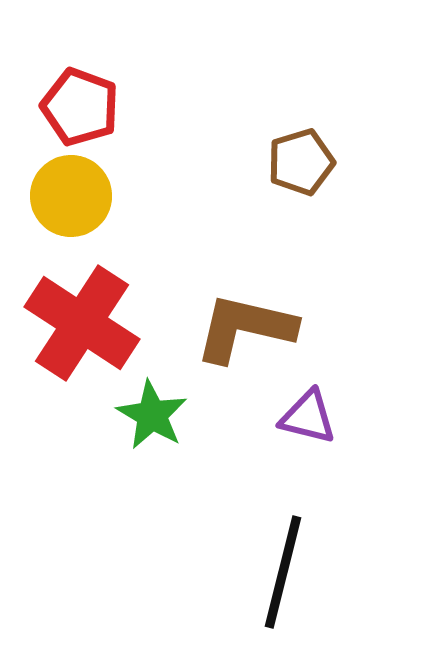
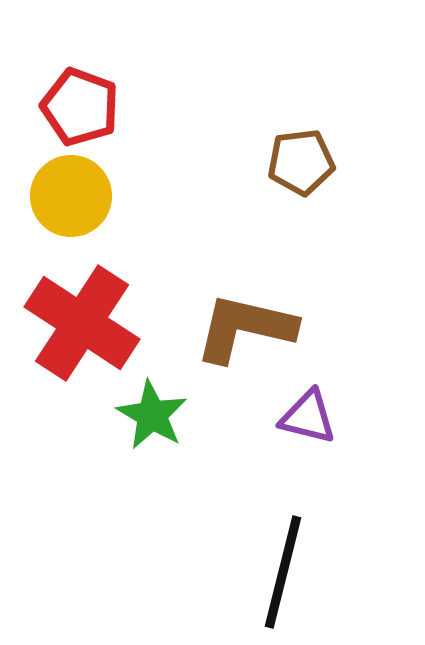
brown pentagon: rotated 10 degrees clockwise
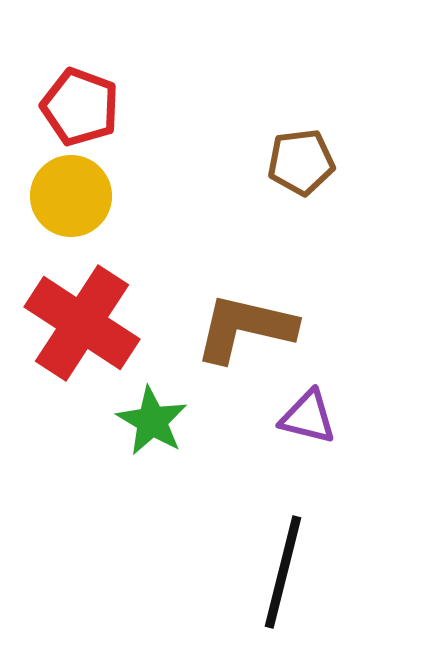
green star: moved 6 px down
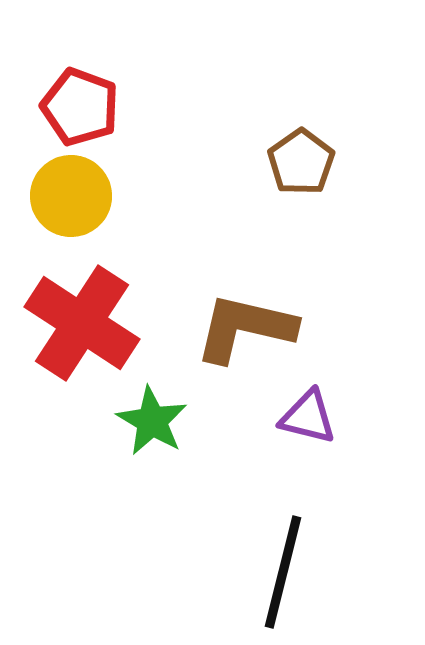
brown pentagon: rotated 28 degrees counterclockwise
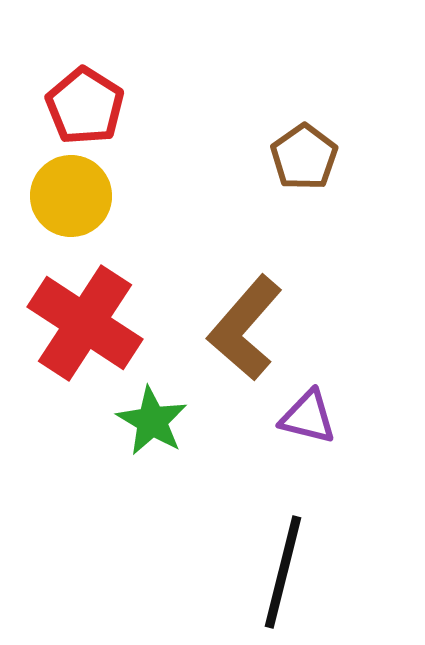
red pentagon: moved 5 px right, 1 px up; rotated 12 degrees clockwise
brown pentagon: moved 3 px right, 5 px up
red cross: moved 3 px right
brown L-shape: rotated 62 degrees counterclockwise
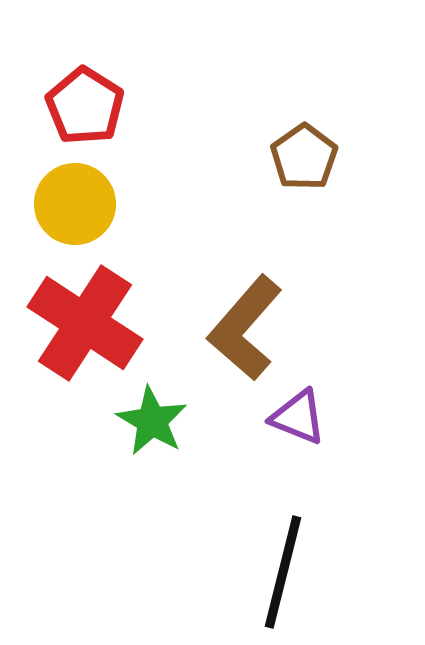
yellow circle: moved 4 px right, 8 px down
purple triangle: moved 10 px left; rotated 8 degrees clockwise
